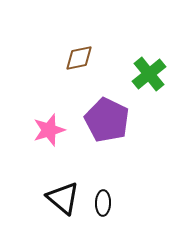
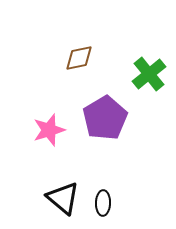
purple pentagon: moved 2 px left, 2 px up; rotated 15 degrees clockwise
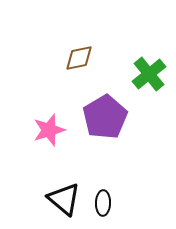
purple pentagon: moved 1 px up
black triangle: moved 1 px right, 1 px down
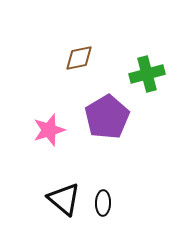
green cross: moved 2 px left; rotated 24 degrees clockwise
purple pentagon: moved 2 px right
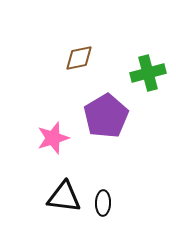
green cross: moved 1 px right, 1 px up
purple pentagon: moved 1 px left, 1 px up
pink star: moved 4 px right, 8 px down
black triangle: moved 2 px up; rotated 33 degrees counterclockwise
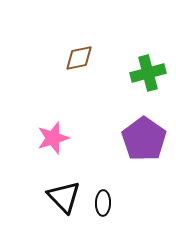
purple pentagon: moved 38 px right, 23 px down; rotated 6 degrees counterclockwise
black triangle: rotated 39 degrees clockwise
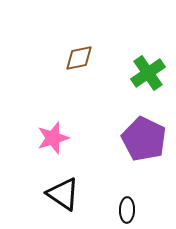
green cross: rotated 20 degrees counterclockwise
purple pentagon: rotated 9 degrees counterclockwise
black triangle: moved 1 px left, 3 px up; rotated 12 degrees counterclockwise
black ellipse: moved 24 px right, 7 px down
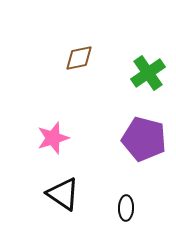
purple pentagon: rotated 12 degrees counterclockwise
black ellipse: moved 1 px left, 2 px up
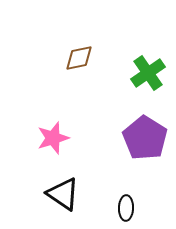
purple pentagon: moved 1 px right, 1 px up; rotated 18 degrees clockwise
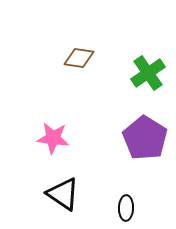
brown diamond: rotated 20 degrees clockwise
pink star: rotated 24 degrees clockwise
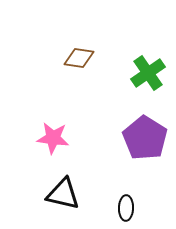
black triangle: rotated 21 degrees counterclockwise
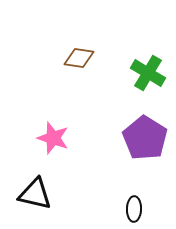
green cross: rotated 24 degrees counterclockwise
pink star: rotated 12 degrees clockwise
black triangle: moved 28 px left
black ellipse: moved 8 px right, 1 px down
